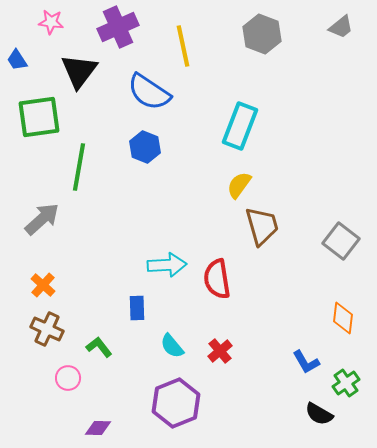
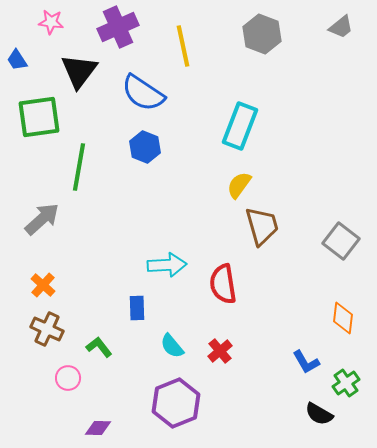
blue semicircle: moved 6 px left, 1 px down
red semicircle: moved 6 px right, 5 px down
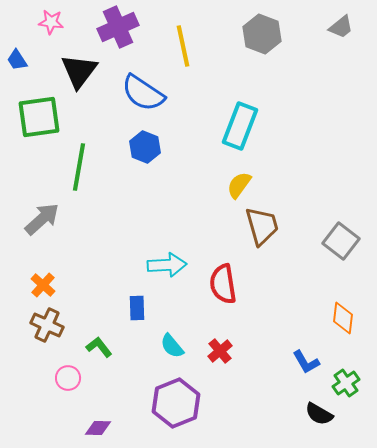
brown cross: moved 4 px up
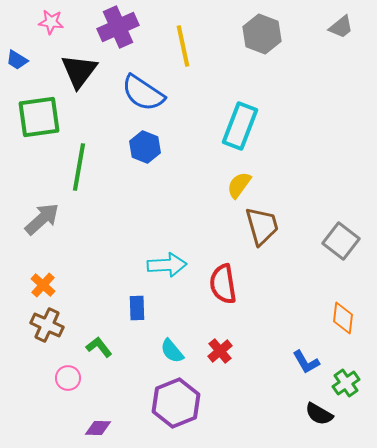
blue trapezoid: rotated 25 degrees counterclockwise
cyan semicircle: moved 5 px down
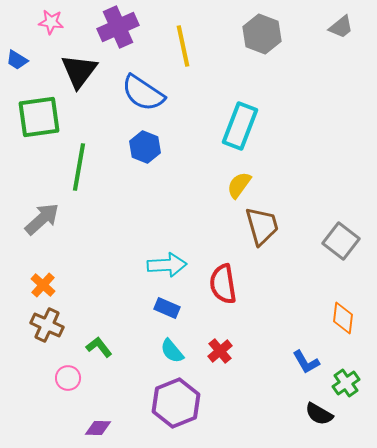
blue rectangle: moved 30 px right; rotated 65 degrees counterclockwise
